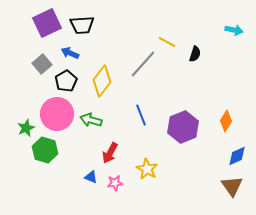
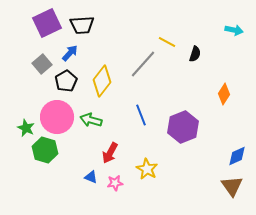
blue arrow: rotated 108 degrees clockwise
pink circle: moved 3 px down
orange diamond: moved 2 px left, 27 px up
green star: rotated 24 degrees counterclockwise
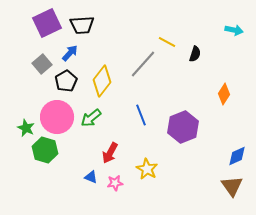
green arrow: moved 2 px up; rotated 55 degrees counterclockwise
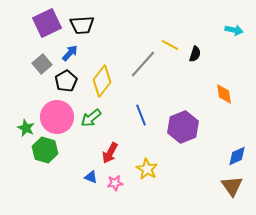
yellow line: moved 3 px right, 3 px down
orange diamond: rotated 40 degrees counterclockwise
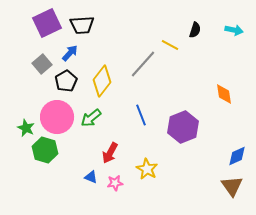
black semicircle: moved 24 px up
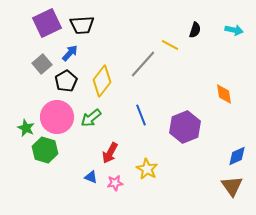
purple hexagon: moved 2 px right
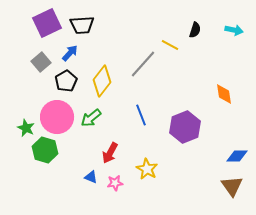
gray square: moved 1 px left, 2 px up
blue diamond: rotated 25 degrees clockwise
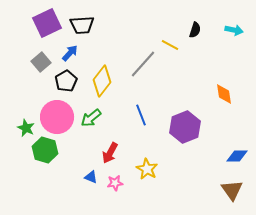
brown triangle: moved 4 px down
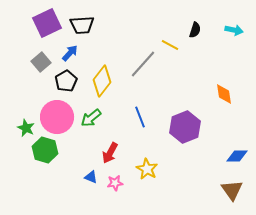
blue line: moved 1 px left, 2 px down
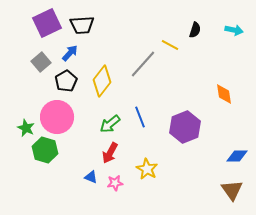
green arrow: moved 19 px right, 6 px down
